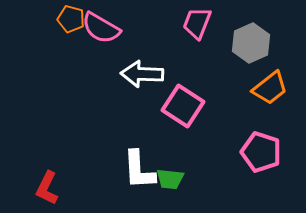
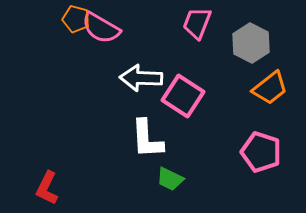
orange pentagon: moved 5 px right
gray hexagon: rotated 9 degrees counterclockwise
white arrow: moved 1 px left, 4 px down
pink square: moved 10 px up
white L-shape: moved 8 px right, 31 px up
green trapezoid: rotated 20 degrees clockwise
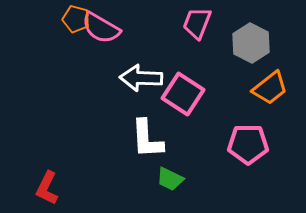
pink square: moved 2 px up
pink pentagon: moved 13 px left, 8 px up; rotated 18 degrees counterclockwise
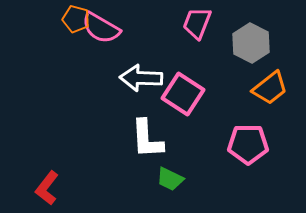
red L-shape: rotated 12 degrees clockwise
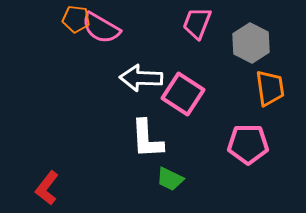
orange pentagon: rotated 8 degrees counterclockwise
orange trapezoid: rotated 60 degrees counterclockwise
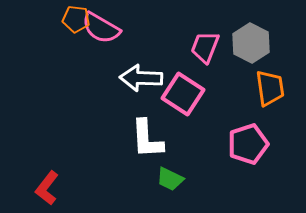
pink trapezoid: moved 8 px right, 24 px down
pink pentagon: rotated 18 degrees counterclockwise
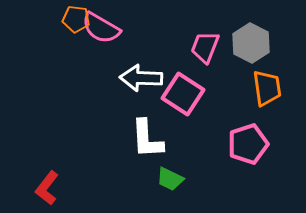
orange trapezoid: moved 3 px left
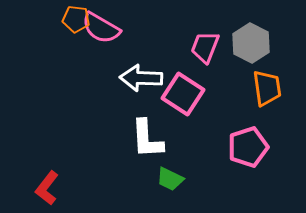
pink pentagon: moved 3 px down
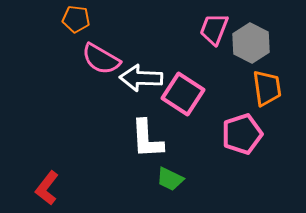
pink semicircle: moved 31 px down
pink trapezoid: moved 9 px right, 18 px up
pink pentagon: moved 6 px left, 13 px up
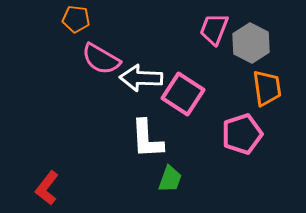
green trapezoid: rotated 96 degrees counterclockwise
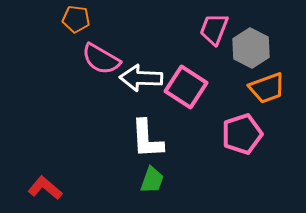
gray hexagon: moved 5 px down
orange trapezoid: rotated 78 degrees clockwise
pink square: moved 3 px right, 7 px up
green trapezoid: moved 18 px left, 1 px down
red L-shape: moved 2 px left; rotated 92 degrees clockwise
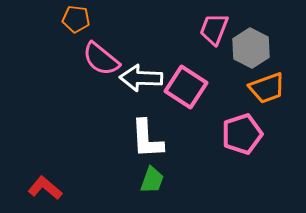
pink semicircle: rotated 9 degrees clockwise
